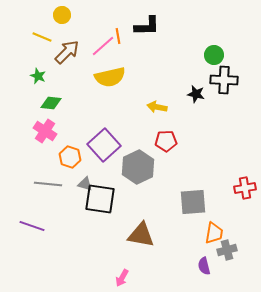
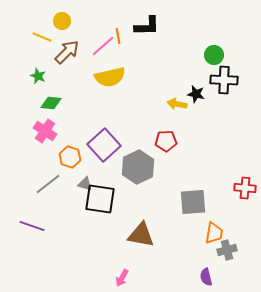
yellow circle: moved 6 px down
yellow arrow: moved 20 px right, 3 px up
gray line: rotated 44 degrees counterclockwise
red cross: rotated 15 degrees clockwise
purple semicircle: moved 2 px right, 11 px down
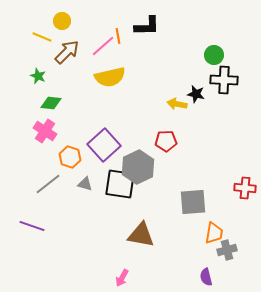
black square: moved 20 px right, 15 px up
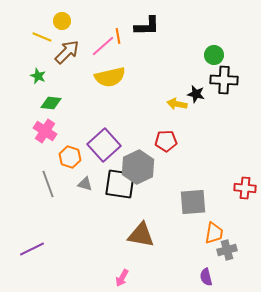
gray line: rotated 72 degrees counterclockwise
purple line: moved 23 px down; rotated 45 degrees counterclockwise
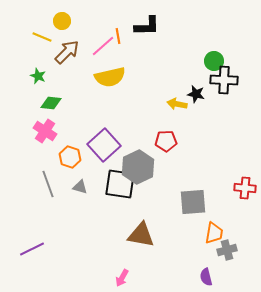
green circle: moved 6 px down
gray triangle: moved 5 px left, 3 px down
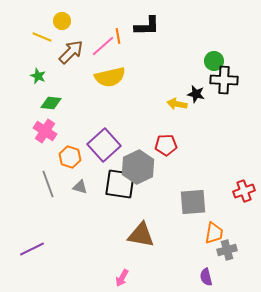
brown arrow: moved 4 px right
red pentagon: moved 4 px down
red cross: moved 1 px left, 3 px down; rotated 25 degrees counterclockwise
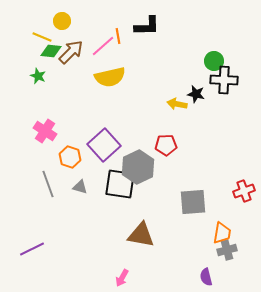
green diamond: moved 52 px up
orange trapezoid: moved 8 px right
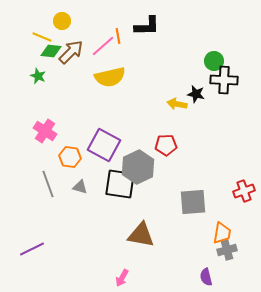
purple square: rotated 20 degrees counterclockwise
orange hexagon: rotated 10 degrees counterclockwise
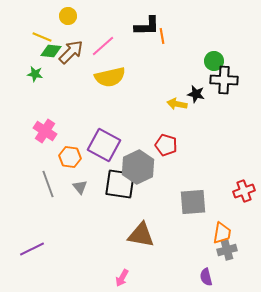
yellow circle: moved 6 px right, 5 px up
orange line: moved 44 px right
green star: moved 3 px left, 2 px up; rotated 14 degrees counterclockwise
red pentagon: rotated 20 degrees clockwise
gray triangle: rotated 35 degrees clockwise
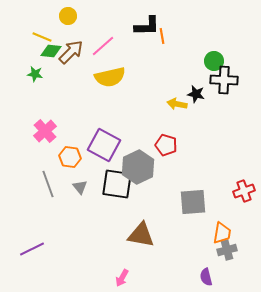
pink cross: rotated 15 degrees clockwise
black square: moved 3 px left
